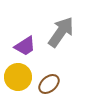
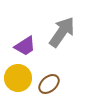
gray arrow: moved 1 px right
yellow circle: moved 1 px down
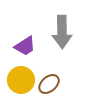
gray arrow: rotated 144 degrees clockwise
yellow circle: moved 3 px right, 2 px down
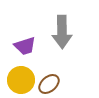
purple trapezoid: rotated 15 degrees clockwise
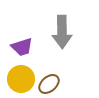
purple trapezoid: moved 3 px left, 1 px down
yellow circle: moved 1 px up
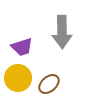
yellow circle: moved 3 px left, 1 px up
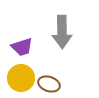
yellow circle: moved 3 px right
brown ellipse: rotated 60 degrees clockwise
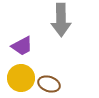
gray arrow: moved 1 px left, 12 px up
purple trapezoid: moved 1 px up; rotated 10 degrees counterclockwise
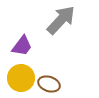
gray arrow: rotated 136 degrees counterclockwise
purple trapezoid: rotated 25 degrees counterclockwise
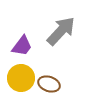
gray arrow: moved 11 px down
